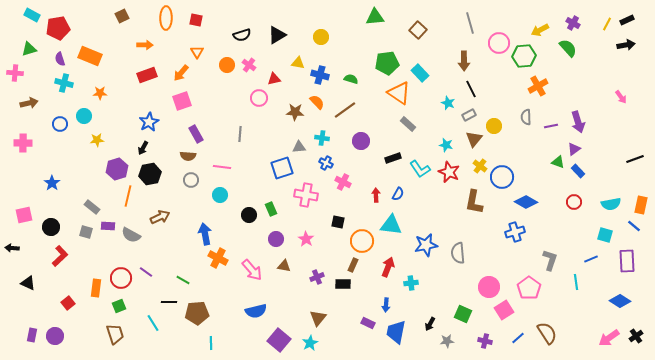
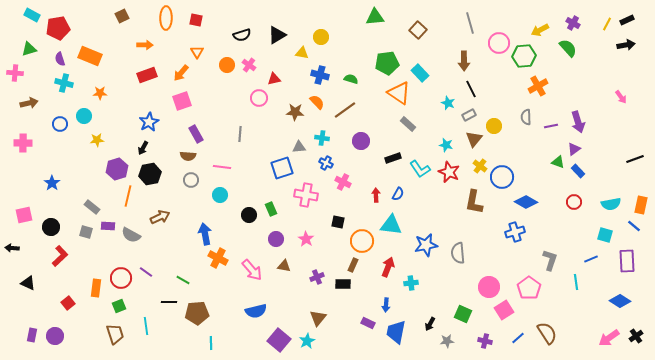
yellow triangle at (298, 63): moved 4 px right, 10 px up
cyan line at (153, 323): moved 7 px left, 3 px down; rotated 24 degrees clockwise
cyan star at (310, 343): moved 3 px left, 2 px up
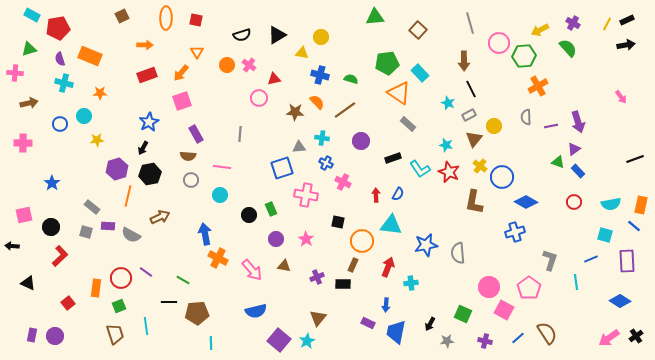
black arrow at (12, 248): moved 2 px up
pink square at (504, 310): rotated 30 degrees counterclockwise
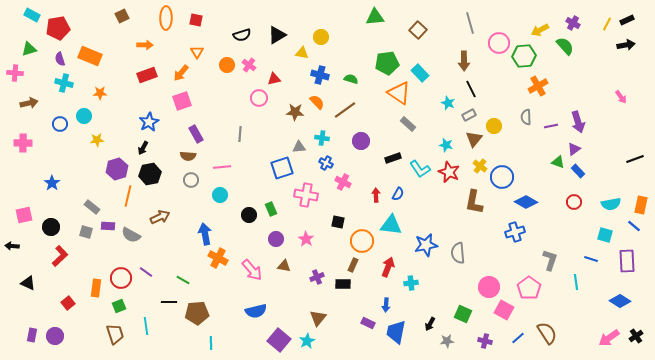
green semicircle at (568, 48): moved 3 px left, 2 px up
pink line at (222, 167): rotated 12 degrees counterclockwise
blue line at (591, 259): rotated 40 degrees clockwise
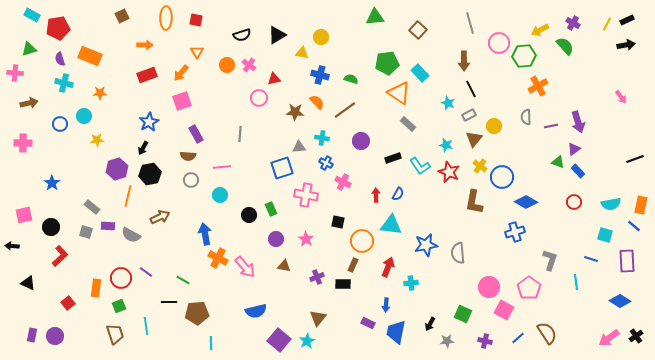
cyan L-shape at (420, 169): moved 3 px up
pink arrow at (252, 270): moved 7 px left, 3 px up
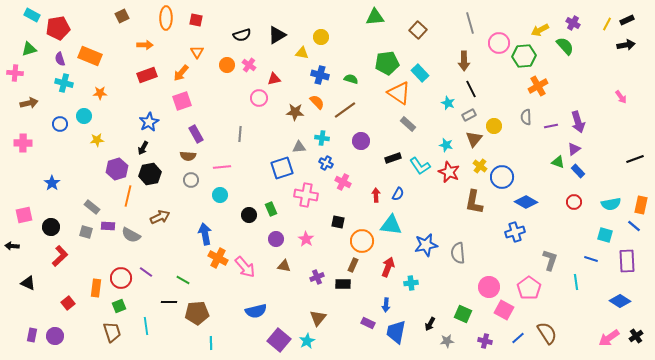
brown trapezoid at (115, 334): moved 3 px left, 2 px up
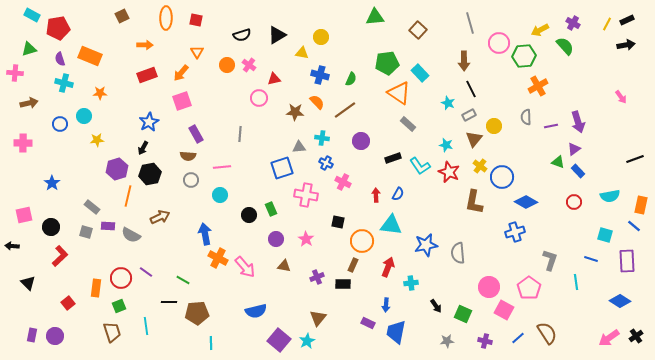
green semicircle at (351, 79): rotated 96 degrees clockwise
cyan semicircle at (611, 204): moved 1 px left, 8 px up
black triangle at (28, 283): rotated 21 degrees clockwise
black arrow at (430, 324): moved 6 px right, 18 px up; rotated 64 degrees counterclockwise
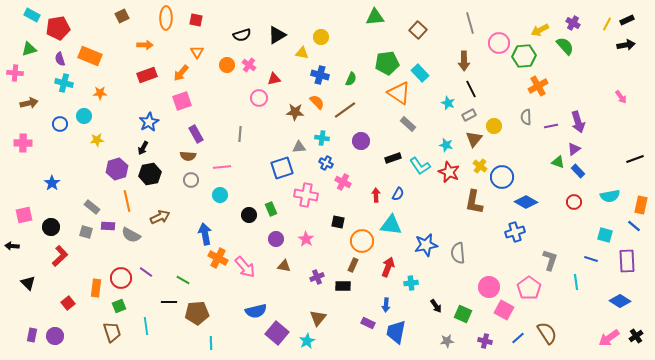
orange line at (128, 196): moved 1 px left, 5 px down; rotated 25 degrees counterclockwise
black rectangle at (343, 284): moved 2 px down
purple square at (279, 340): moved 2 px left, 7 px up
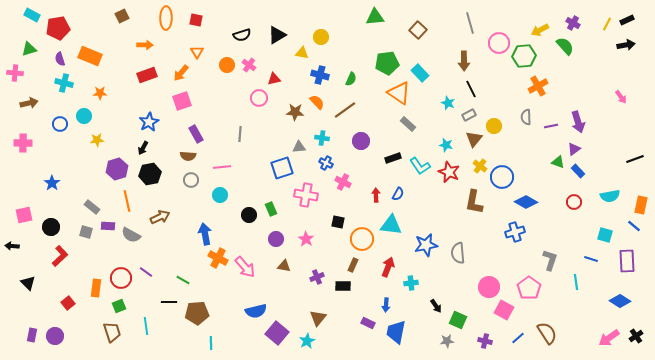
orange circle at (362, 241): moved 2 px up
green square at (463, 314): moved 5 px left, 6 px down
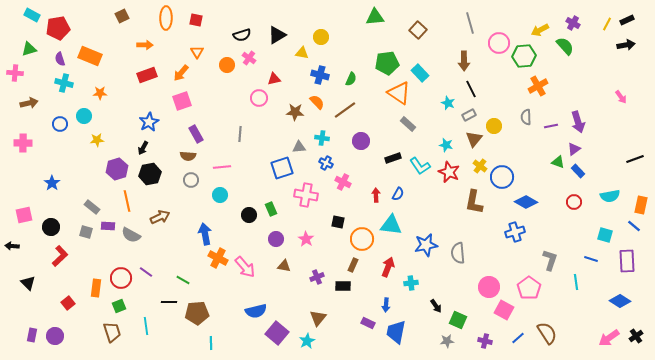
pink cross at (249, 65): moved 7 px up
